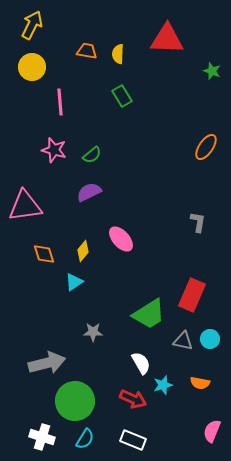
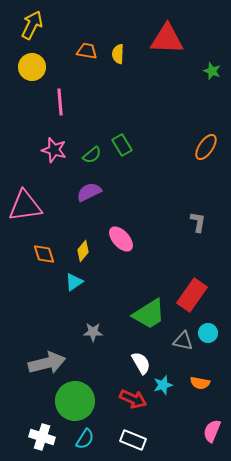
green rectangle: moved 49 px down
red rectangle: rotated 12 degrees clockwise
cyan circle: moved 2 px left, 6 px up
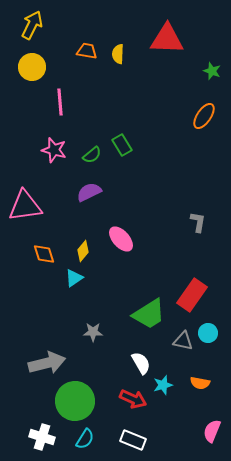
orange ellipse: moved 2 px left, 31 px up
cyan triangle: moved 4 px up
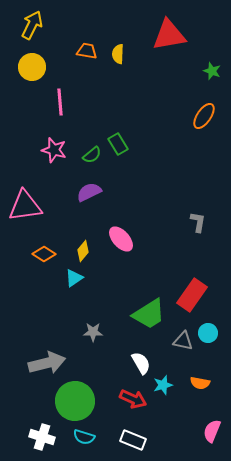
red triangle: moved 2 px right, 4 px up; rotated 12 degrees counterclockwise
green rectangle: moved 4 px left, 1 px up
orange diamond: rotated 40 degrees counterclockwise
cyan semicircle: moved 1 px left, 2 px up; rotated 75 degrees clockwise
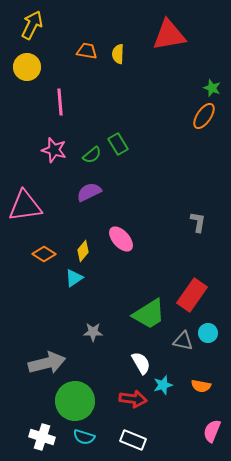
yellow circle: moved 5 px left
green star: moved 17 px down
orange semicircle: moved 1 px right, 3 px down
red arrow: rotated 16 degrees counterclockwise
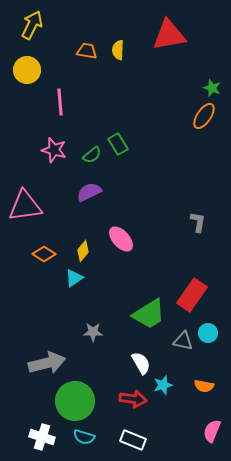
yellow semicircle: moved 4 px up
yellow circle: moved 3 px down
orange semicircle: moved 3 px right
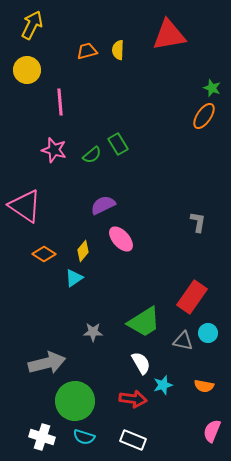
orange trapezoid: rotated 25 degrees counterclockwise
purple semicircle: moved 14 px right, 13 px down
pink triangle: rotated 42 degrees clockwise
red rectangle: moved 2 px down
green trapezoid: moved 5 px left, 8 px down
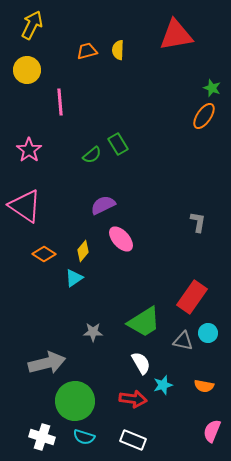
red triangle: moved 7 px right
pink star: moved 25 px left; rotated 20 degrees clockwise
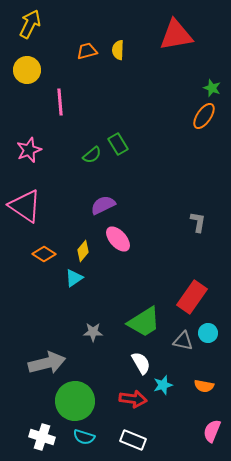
yellow arrow: moved 2 px left, 1 px up
pink star: rotated 15 degrees clockwise
pink ellipse: moved 3 px left
